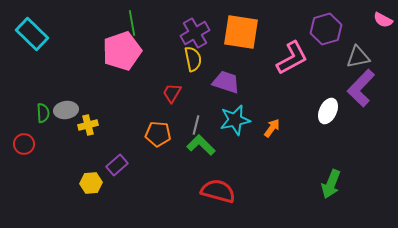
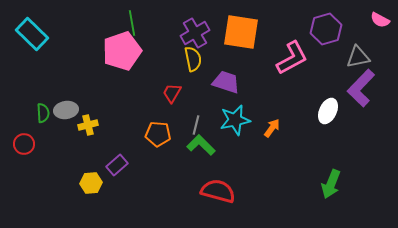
pink semicircle: moved 3 px left
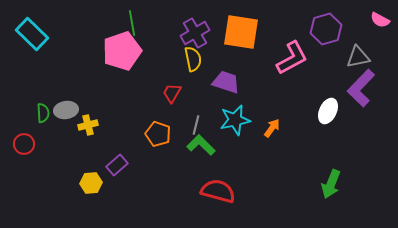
orange pentagon: rotated 15 degrees clockwise
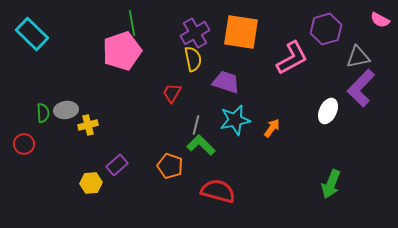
orange pentagon: moved 12 px right, 32 px down
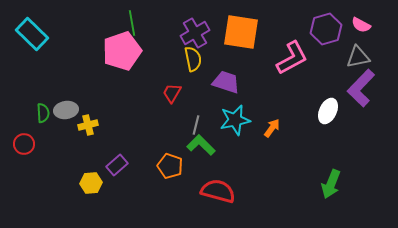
pink semicircle: moved 19 px left, 5 px down
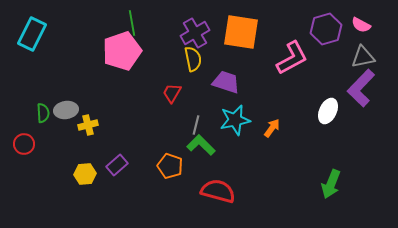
cyan rectangle: rotated 72 degrees clockwise
gray triangle: moved 5 px right
yellow hexagon: moved 6 px left, 9 px up
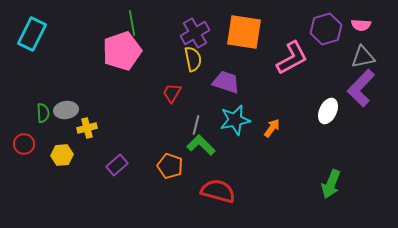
pink semicircle: rotated 24 degrees counterclockwise
orange square: moved 3 px right
yellow cross: moved 1 px left, 3 px down
yellow hexagon: moved 23 px left, 19 px up
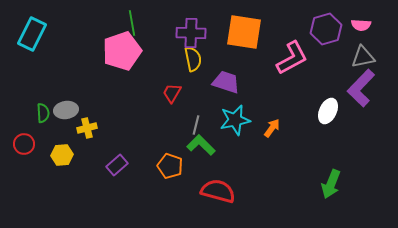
purple cross: moved 4 px left; rotated 32 degrees clockwise
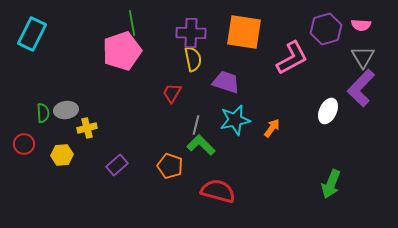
gray triangle: rotated 50 degrees counterclockwise
